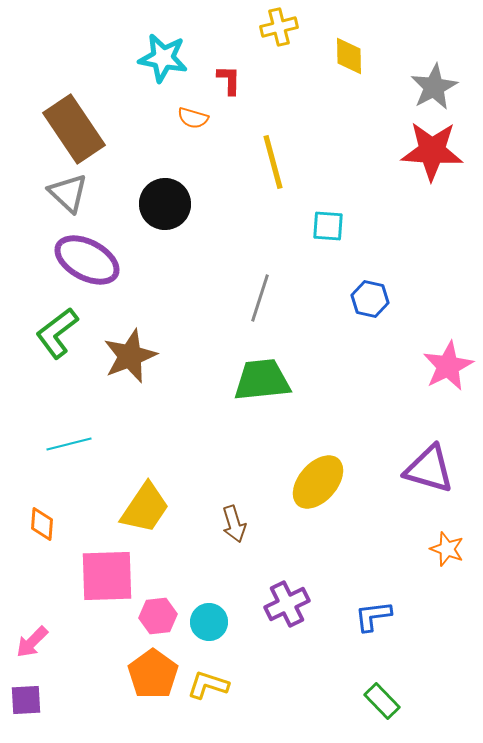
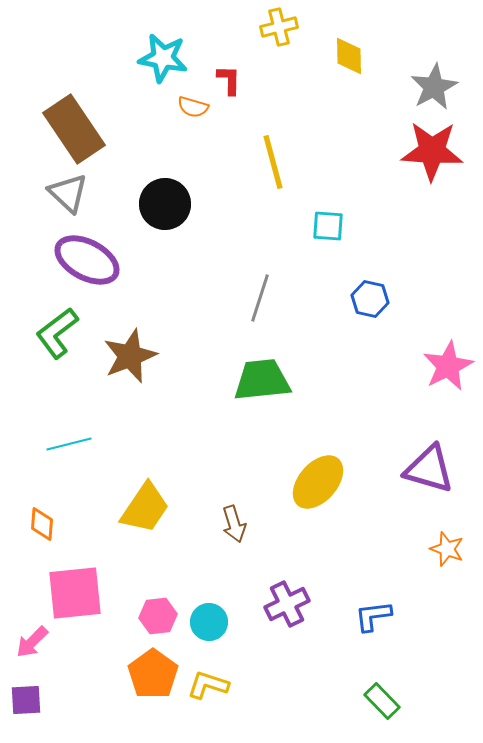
orange semicircle: moved 11 px up
pink square: moved 32 px left, 17 px down; rotated 4 degrees counterclockwise
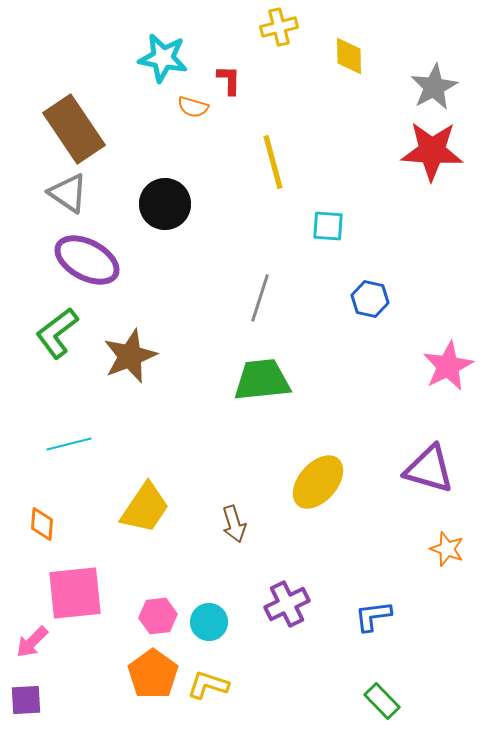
gray triangle: rotated 9 degrees counterclockwise
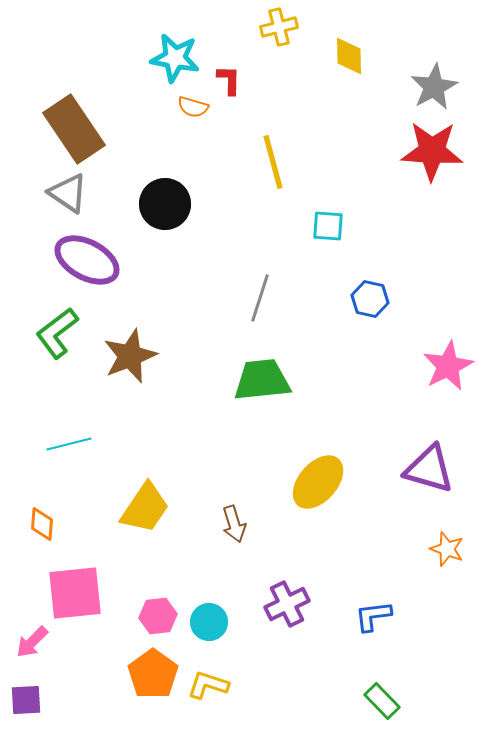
cyan star: moved 12 px right
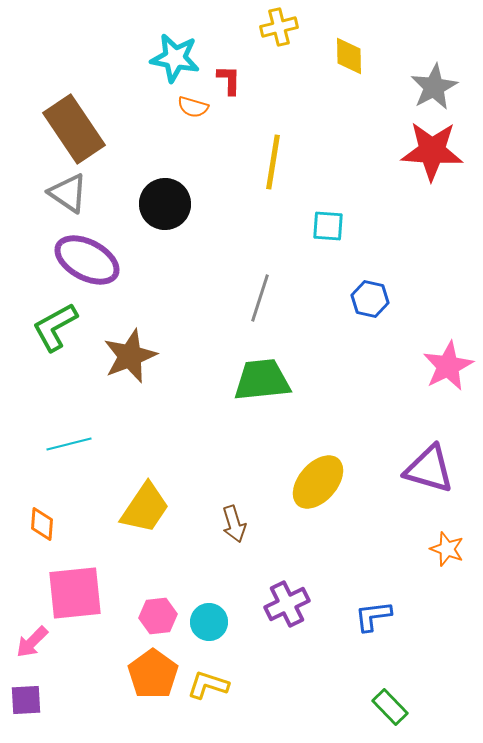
yellow line: rotated 24 degrees clockwise
green L-shape: moved 2 px left, 6 px up; rotated 8 degrees clockwise
green rectangle: moved 8 px right, 6 px down
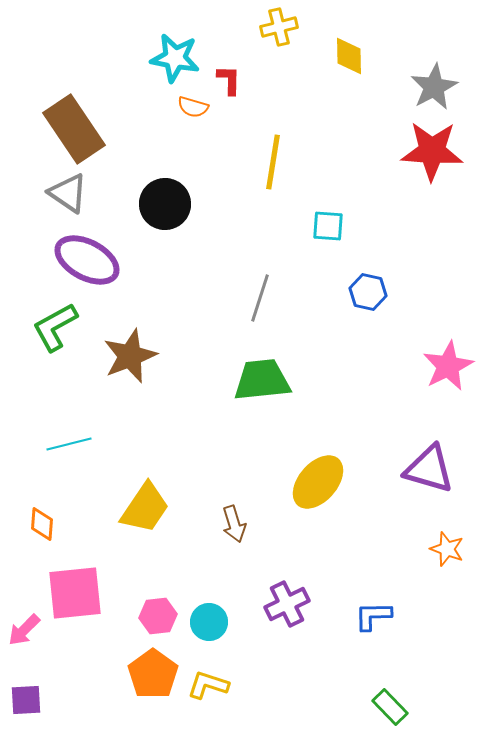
blue hexagon: moved 2 px left, 7 px up
blue L-shape: rotated 6 degrees clockwise
pink arrow: moved 8 px left, 12 px up
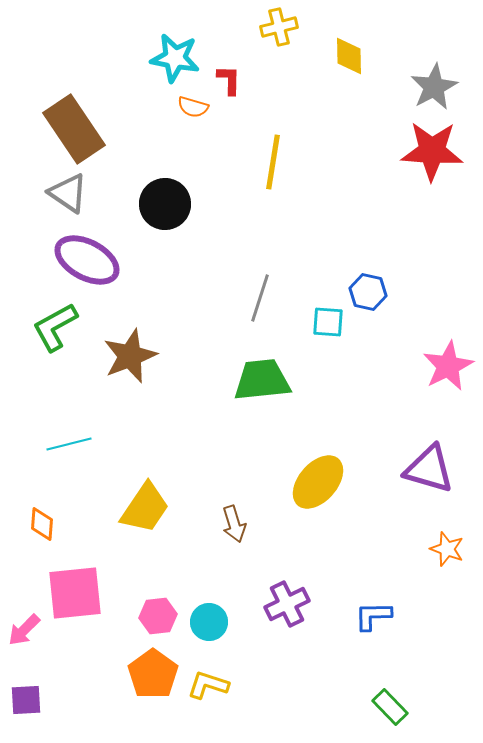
cyan square: moved 96 px down
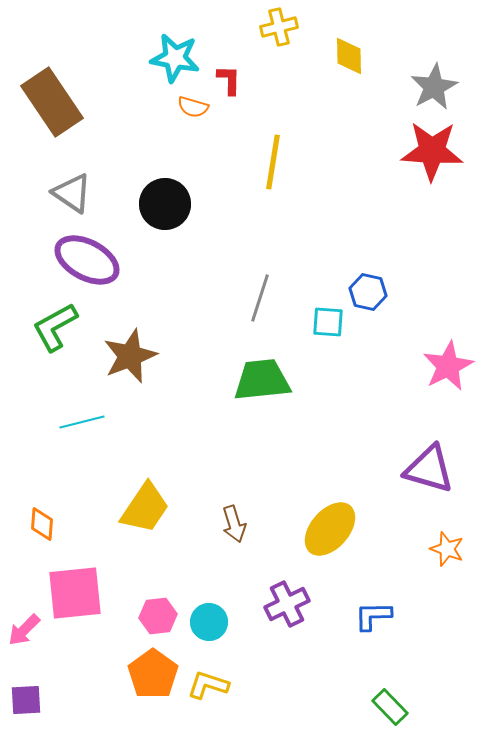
brown rectangle: moved 22 px left, 27 px up
gray triangle: moved 4 px right
cyan line: moved 13 px right, 22 px up
yellow ellipse: moved 12 px right, 47 px down
